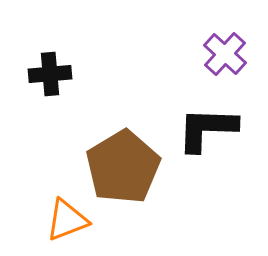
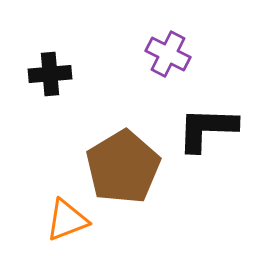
purple cross: moved 57 px left; rotated 15 degrees counterclockwise
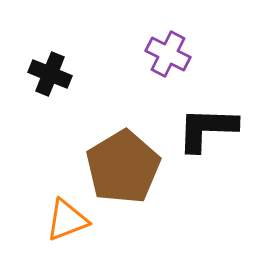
black cross: rotated 27 degrees clockwise
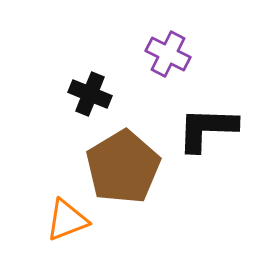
black cross: moved 40 px right, 20 px down
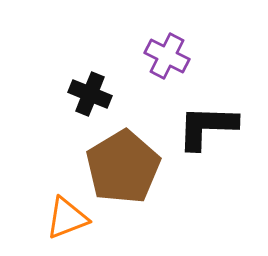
purple cross: moved 1 px left, 2 px down
black L-shape: moved 2 px up
orange triangle: moved 2 px up
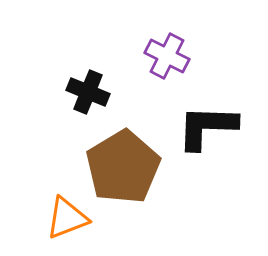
black cross: moved 2 px left, 2 px up
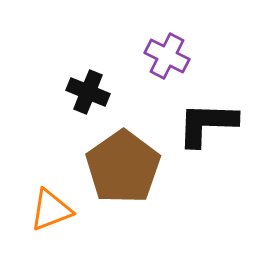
black L-shape: moved 3 px up
brown pentagon: rotated 4 degrees counterclockwise
orange triangle: moved 16 px left, 8 px up
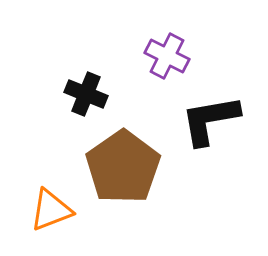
black cross: moved 2 px left, 2 px down
black L-shape: moved 3 px right, 4 px up; rotated 12 degrees counterclockwise
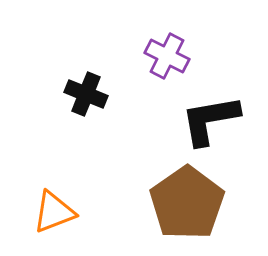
brown pentagon: moved 64 px right, 36 px down
orange triangle: moved 3 px right, 2 px down
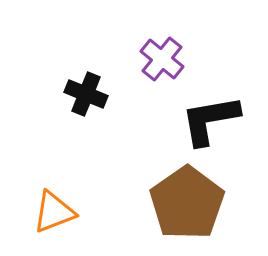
purple cross: moved 5 px left, 3 px down; rotated 12 degrees clockwise
